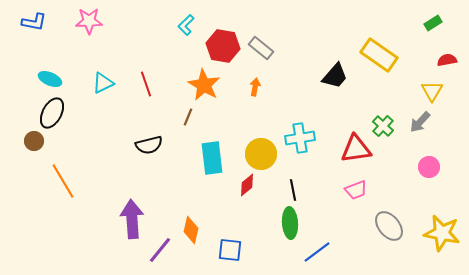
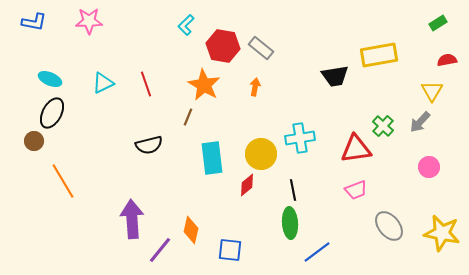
green rectangle: moved 5 px right
yellow rectangle: rotated 45 degrees counterclockwise
black trapezoid: rotated 40 degrees clockwise
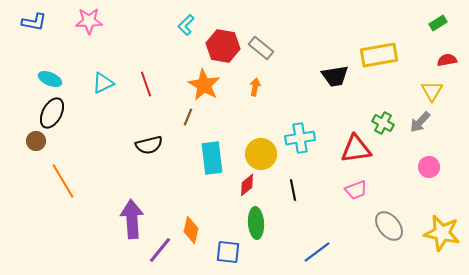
green cross: moved 3 px up; rotated 15 degrees counterclockwise
brown circle: moved 2 px right
green ellipse: moved 34 px left
blue square: moved 2 px left, 2 px down
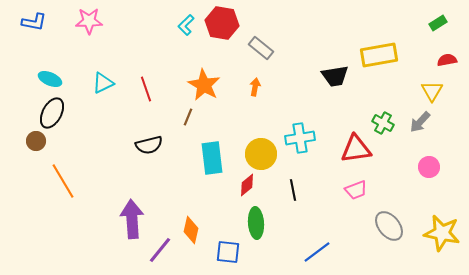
red hexagon: moved 1 px left, 23 px up
red line: moved 5 px down
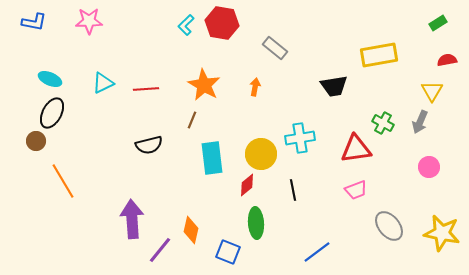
gray rectangle: moved 14 px right
black trapezoid: moved 1 px left, 10 px down
red line: rotated 75 degrees counterclockwise
brown line: moved 4 px right, 3 px down
gray arrow: rotated 20 degrees counterclockwise
blue square: rotated 15 degrees clockwise
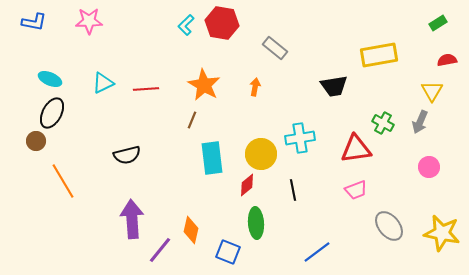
black semicircle: moved 22 px left, 10 px down
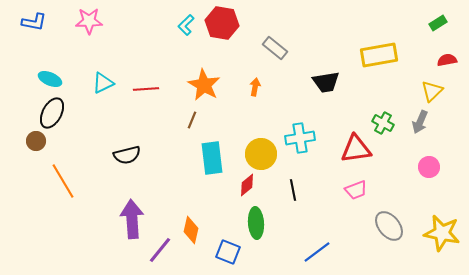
black trapezoid: moved 8 px left, 4 px up
yellow triangle: rotated 15 degrees clockwise
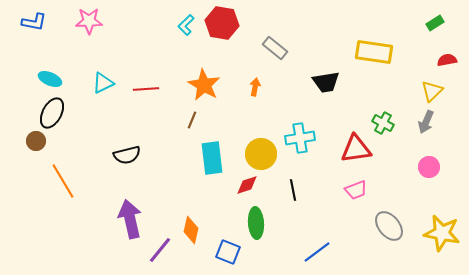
green rectangle: moved 3 px left
yellow rectangle: moved 5 px left, 3 px up; rotated 18 degrees clockwise
gray arrow: moved 6 px right
red diamond: rotated 20 degrees clockwise
purple arrow: moved 2 px left; rotated 9 degrees counterclockwise
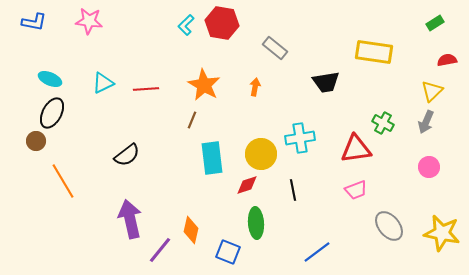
pink star: rotated 8 degrees clockwise
black semicircle: rotated 24 degrees counterclockwise
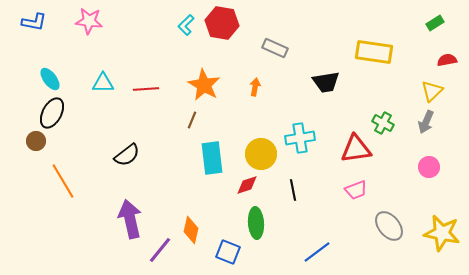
gray rectangle: rotated 15 degrees counterclockwise
cyan ellipse: rotated 30 degrees clockwise
cyan triangle: rotated 25 degrees clockwise
